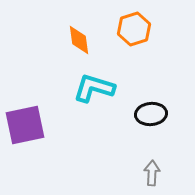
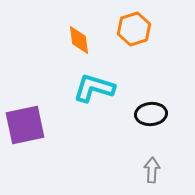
gray arrow: moved 3 px up
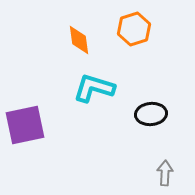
gray arrow: moved 13 px right, 3 px down
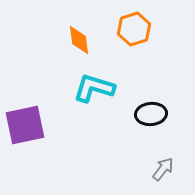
gray arrow: moved 2 px left, 4 px up; rotated 35 degrees clockwise
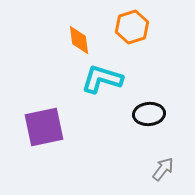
orange hexagon: moved 2 px left, 2 px up
cyan L-shape: moved 8 px right, 9 px up
black ellipse: moved 2 px left
purple square: moved 19 px right, 2 px down
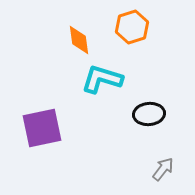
purple square: moved 2 px left, 1 px down
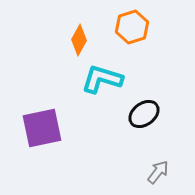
orange diamond: rotated 36 degrees clockwise
black ellipse: moved 5 px left; rotated 32 degrees counterclockwise
gray arrow: moved 5 px left, 3 px down
